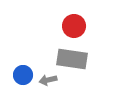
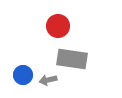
red circle: moved 16 px left
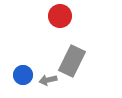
red circle: moved 2 px right, 10 px up
gray rectangle: moved 2 px down; rotated 72 degrees counterclockwise
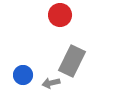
red circle: moved 1 px up
gray arrow: moved 3 px right, 3 px down
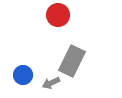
red circle: moved 2 px left
gray arrow: rotated 12 degrees counterclockwise
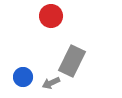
red circle: moved 7 px left, 1 px down
blue circle: moved 2 px down
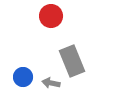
gray rectangle: rotated 48 degrees counterclockwise
gray arrow: rotated 36 degrees clockwise
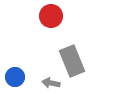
blue circle: moved 8 px left
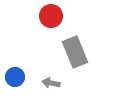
gray rectangle: moved 3 px right, 9 px up
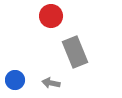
blue circle: moved 3 px down
